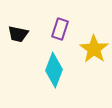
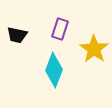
black trapezoid: moved 1 px left, 1 px down
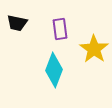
purple rectangle: rotated 25 degrees counterclockwise
black trapezoid: moved 12 px up
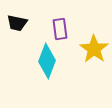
cyan diamond: moved 7 px left, 9 px up
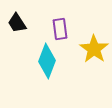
black trapezoid: rotated 45 degrees clockwise
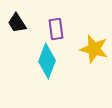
purple rectangle: moved 4 px left
yellow star: rotated 20 degrees counterclockwise
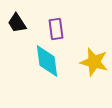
yellow star: moved 13 px down
cyan diamond: rotated 28 degrees counterclockwise
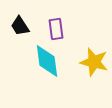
black trapezoid: moved 3 px right, 3 px down
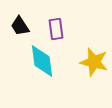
cyan diamond: moved 5 px left
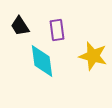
purple rectangle: moved 1 px right, 1 px down
yellow star: moved 1 px left, 6 px up
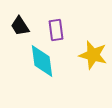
purple rectangle: moved 1 px left
yellow star: moved 1 px up
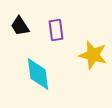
cyan diamond: moved 4 px left, 13 px down
